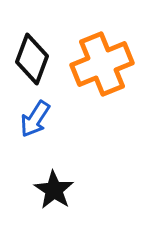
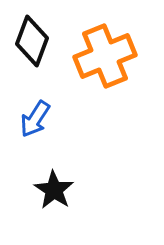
black diamond: moved 18 px up
orange cross: moved 3 px right, 8 px up
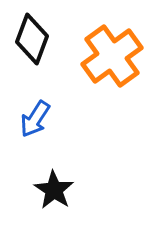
black diamond: moved 2 px up
orange cross: moved 7 px right; rotated 14 degrees counterclockwise
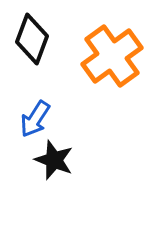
black star: moved 30 px up; rotated 12 degrees counterclockwise
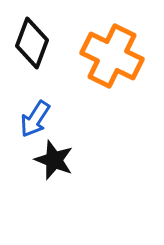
black diamond: moved 4 px down
orange cross: rotated 28 degrees counterclockwise
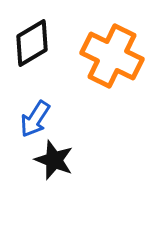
black diamond: rotated 39 degrees clockwise
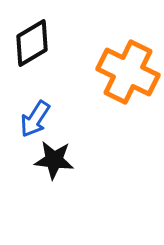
orange cross: moved 16 px right, 16 px down
black star: rotated 15 degrees counterclockwise
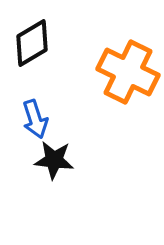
blue arrow: rotated 51 degrees counterclockwise
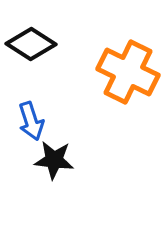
black diamond: moved 1 px left, 1 px down; rotated 63 degrees clockwise
blue arrow: moved 4 px left, 2 px down
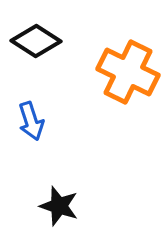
black diamond: moved 5 px right, 3 px up
black star: moved 5 px right, 46 px down; rotated 12 degrees clockwise
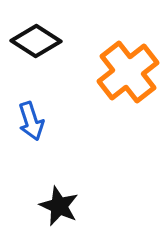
orange cross: rotated 26 degrees clockwise
black star: rotated 6 degrees clockwise
